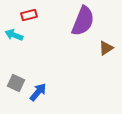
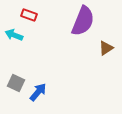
red rectangle: rotated 35 degrees clockwise
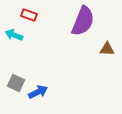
brown triangle: moved 1 px right, 1 px down; rotated 35 degrees clockwise
blue arrow: rotated 24 degrees clockwise
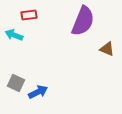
red rectangle: rotated 28 degrees counterclockwise
brown triangle: rotated 21 degrees clockwise
